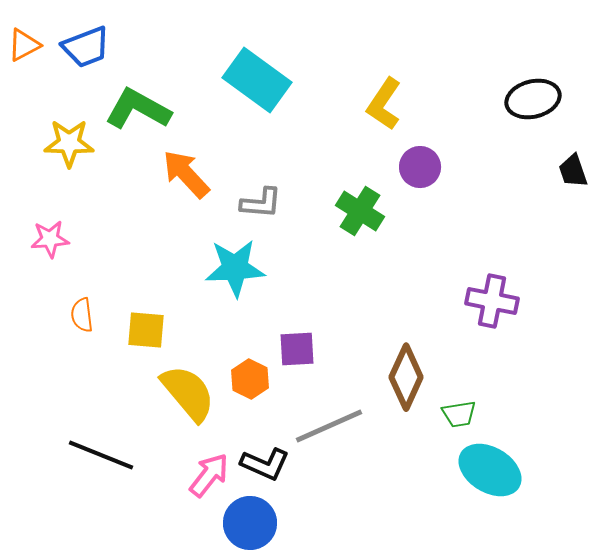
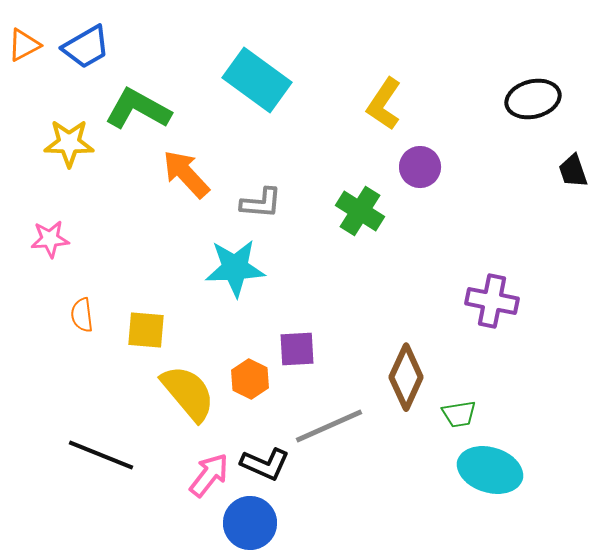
blue trapezoid: rotated 9 degrees counterclockwise
cyan ellipse: rotated 14 degrees counterclockwise
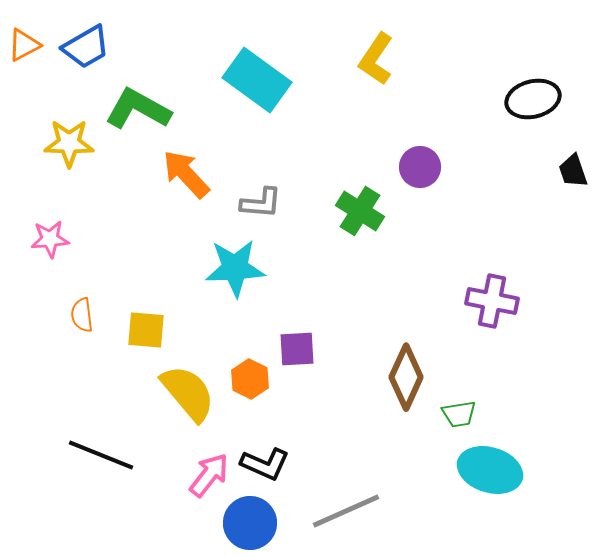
yellow L-shape: moved 8 px left, 45 px up
gray line: moved 17 px right, 85 px down
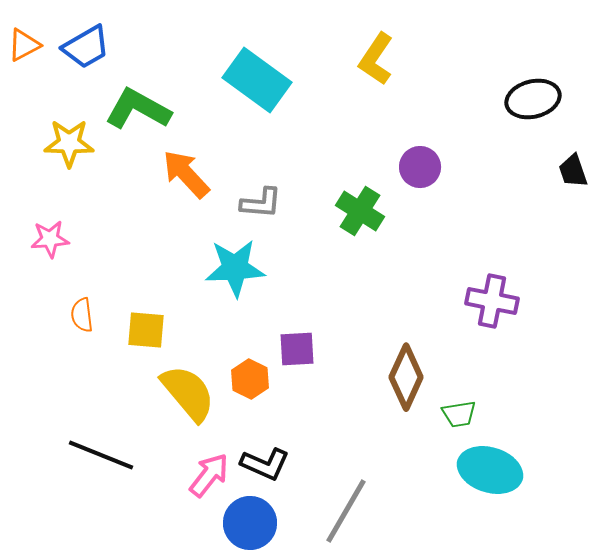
gray line: rotated 36 degrees counterclockwise
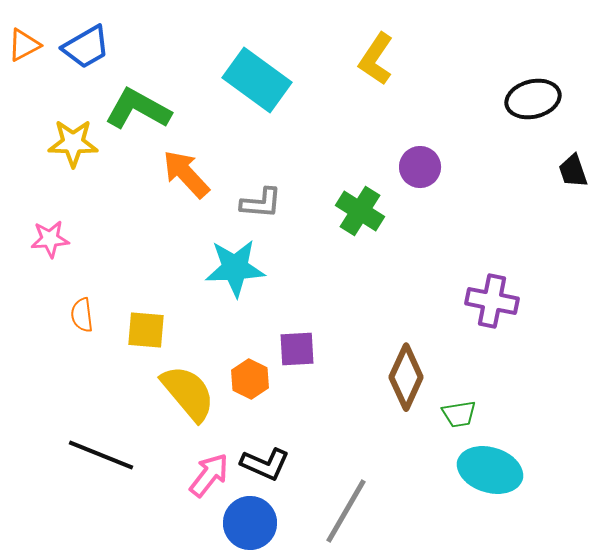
yellow star: moved 4 px right
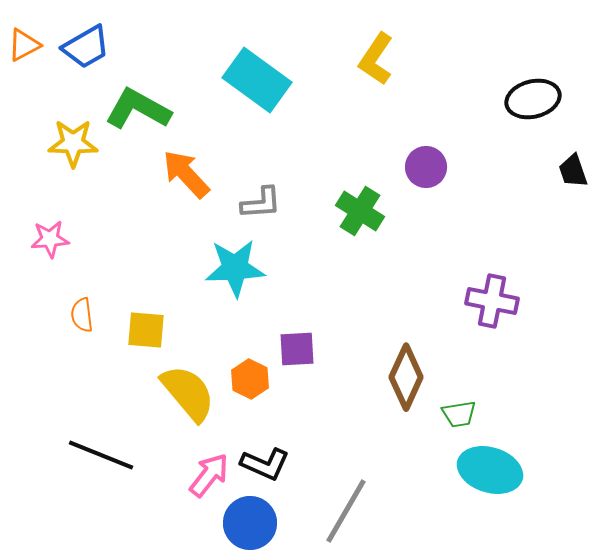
purple circle: moved 6 px right
gray L-shape: rotated 9 degrees counterclockwise
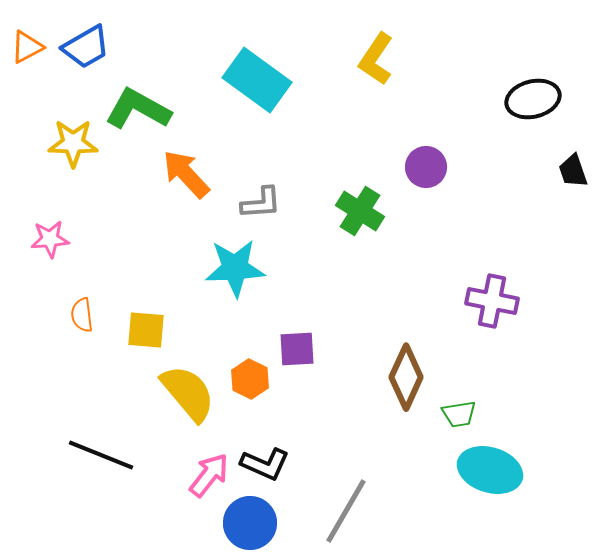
orange triangle: moved 3 px right, 2 px down
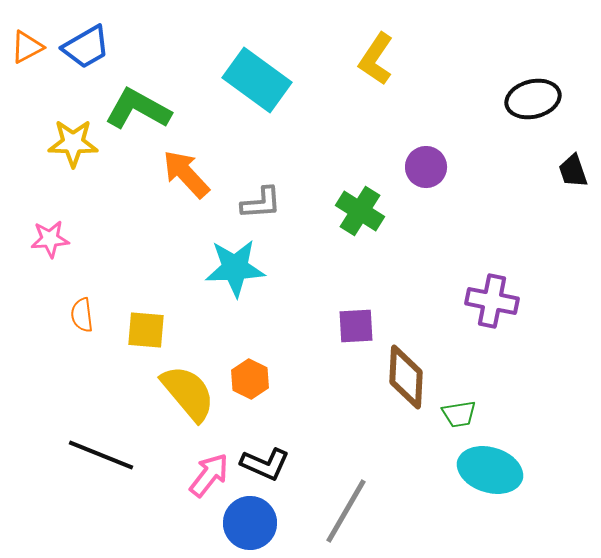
purple square: moved 59 px right, 23 px up
brown diamond: rotated 22 degrees counterclockwise
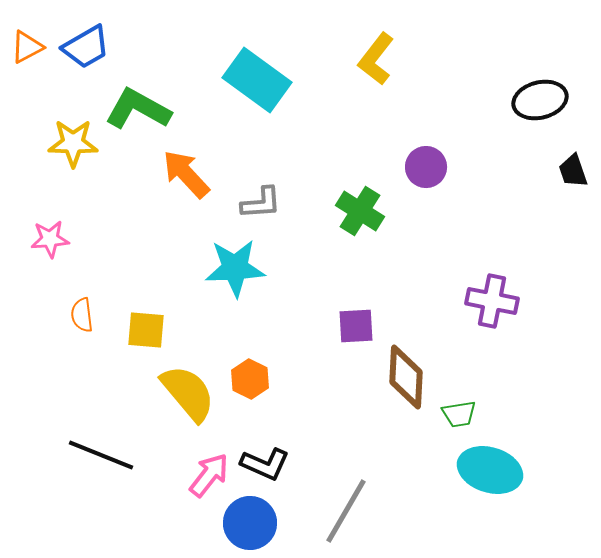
yellow L-shape: rotated 4 degrees clockwise
black ellipse: moved 7 px right, 1 px down
